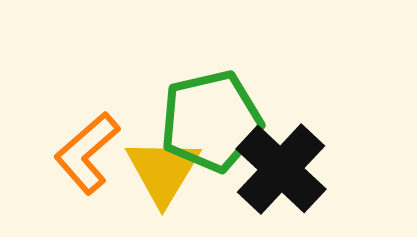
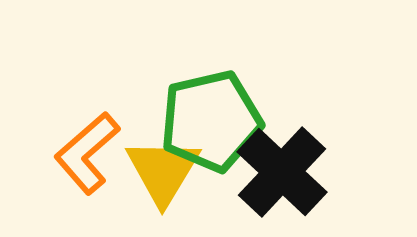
black cross: moved 1 px right, 3 px down
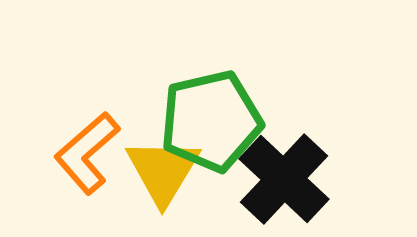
black cross: moved 2 px right, 7 px down
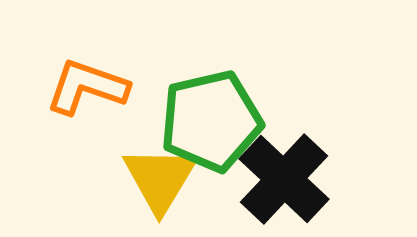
orange L-shape: moved 66 px up; rotated 60 degrees clockwise
yellow triangle: moved 3 px left, 8 px down
